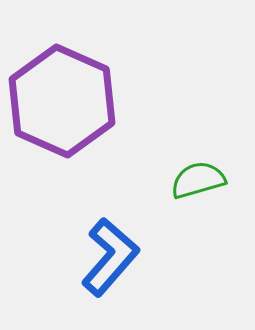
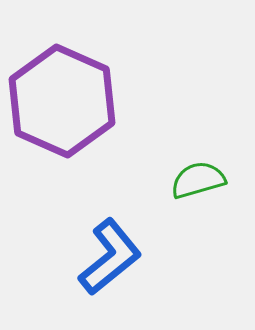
blue L-shape: rotated 10 degrees clockwise
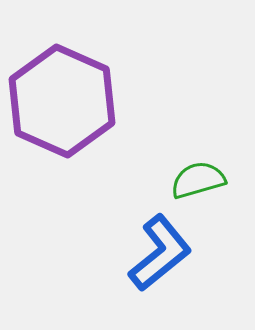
blue L-shape: moved 50 px right, 4 px up
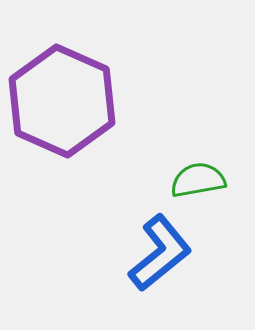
green semicircle: rotated 6 degrees clockwise
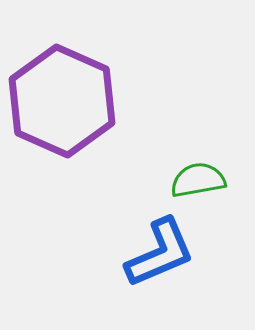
blue L-shape: rotated 16 degrees clockwise
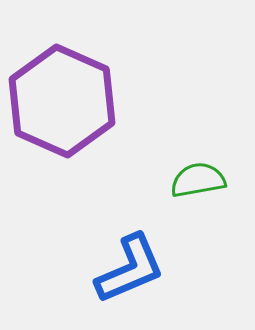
blue L-shape: moved 30 px left, 16 px down
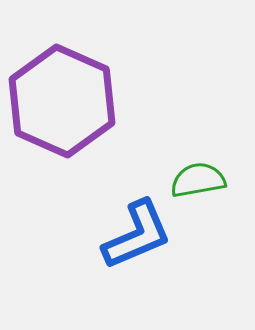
blue L-shape: moved 7 px right, 34 px up
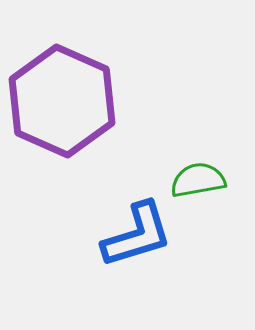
blue L-shape: rotated 6 degrees clockwise
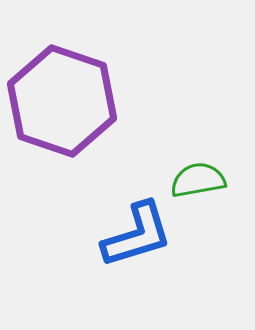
purple hexagon: rotated 5 degrees counterclockwise
